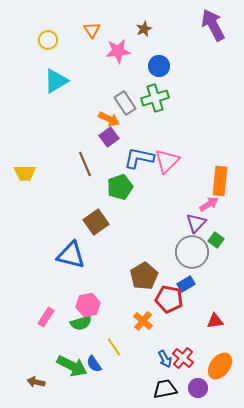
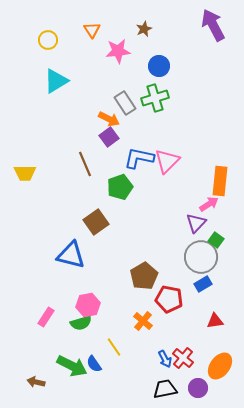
gray circle: moved 9 px right, 5 px down
blue rectangle: moved 17 px right
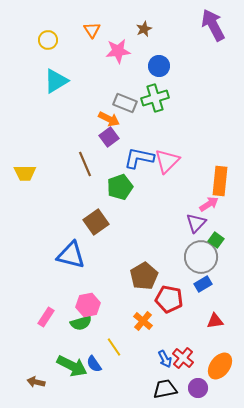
gray rectangle: rotated 35 degrees counterclockwise
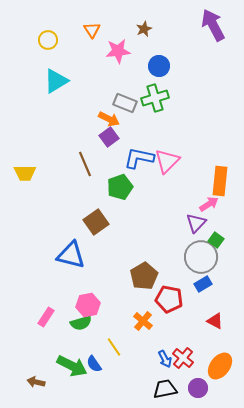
red triangle: rotated 36 degrees clockwise
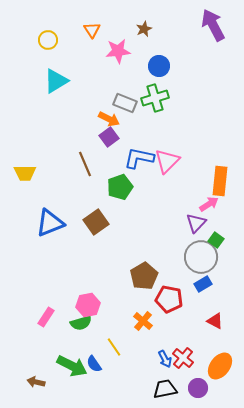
blue triangle: moved 21 px left, 32 px up; rotated 36 degrees counterclockwise
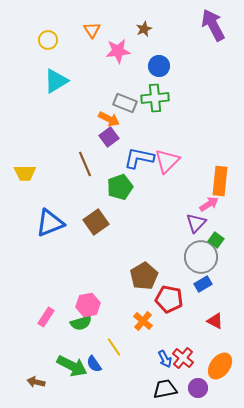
green cross: rotated 12 degrees clockwise
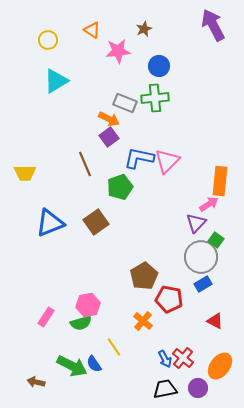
orange triangle: rotated 24 degrees counterclockwise
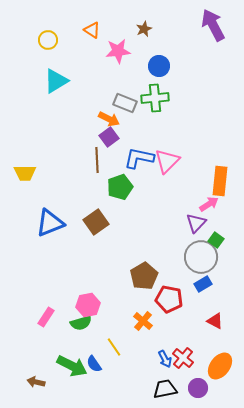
brown line: moved 12 px right, 4 px up; rotated 20 degrees clockwise
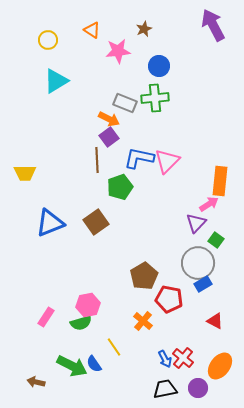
gray circle: moved 3 px left, 6 px down
